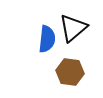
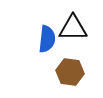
black triangle: rotated 40 degrees clockwise
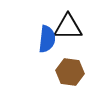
black triangle: moved 5 px left, 1 px up
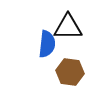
blue semicircle: moved 5 px down
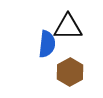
brown hexagon: rotated 24 degrees clockwise
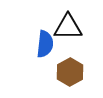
blue semicircle: moved 2 px left
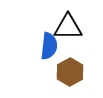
blue semicircle: moved 4 px right, 2 px down
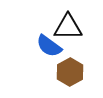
blue semicircle: rotated 120 degrees clockwise
